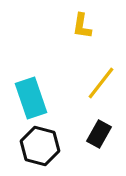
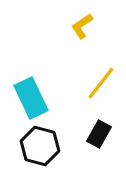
yellow L-shape: rotated 48 degrees clockwise
cyan rectangle: rotated 6 degrees counterclockwise
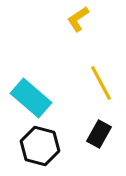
yellow L-shape: moved 4 px left, 7 px up
yellow line: rotated 66 degrees counterclockwise
cyan rectangle: rotated 24 degrees counterclockwise
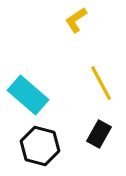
yellow L-shape: moved 2 px left, 1 px down
cyan rectangle: moved 3 px left, 3 px up
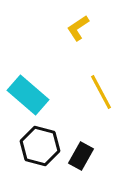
yellow L-shape: moved 2 px right, 8 px down
yellow line: moved 9 px down
black rectangle: moved 18 px left, 22 px down
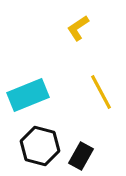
cyan rectangle: rotated 63 degrees counterclockwise
